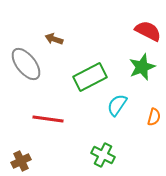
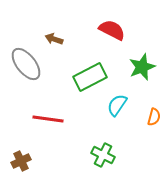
red semicircle: moved 36 px left, 1 px up
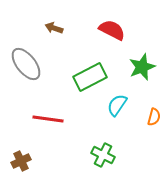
brown arrow: moved 11 px up
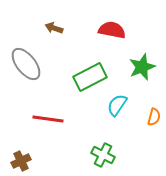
red semicircle: rotated 16 degrees counterclockwise
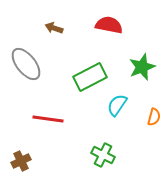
red semicircle: moved 3 px left, 5 px up
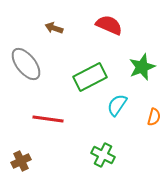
red semicircle: rotated 12 degrees clockwise
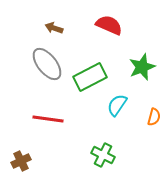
gray ellipse: moved 21 px right
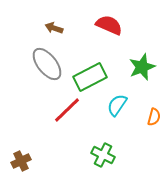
red line: moved 19 px right, 9 px up; rotated 52 degrees counterclockwise
